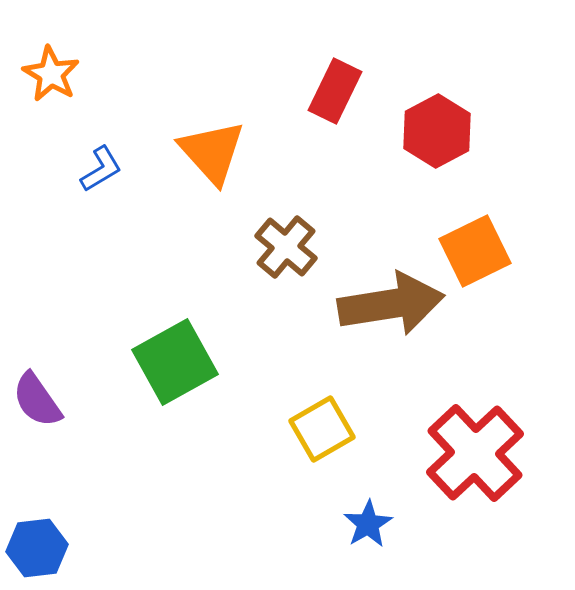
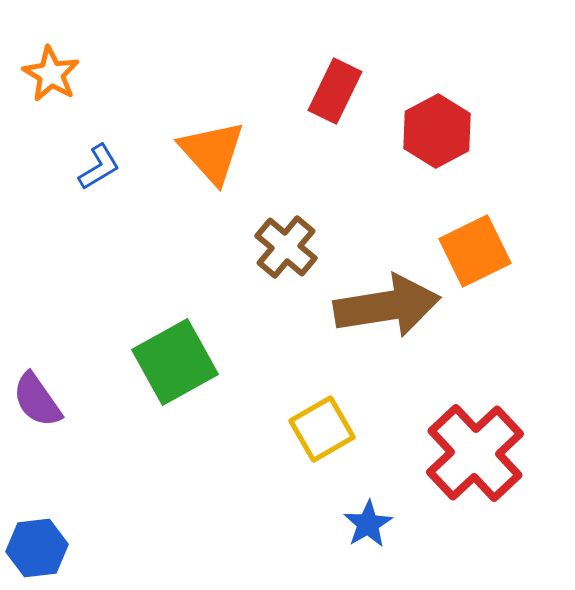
blue L-shape: moved 2 px left, 2 px up
brown arrow: moved 4 px left, 2 px down
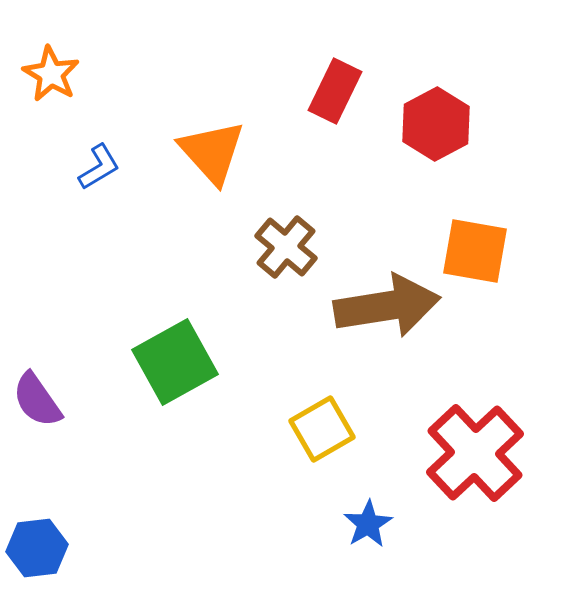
red hexagon: moved 1 px left, 7 px up
orange square: rotated 36 degrees clockwise
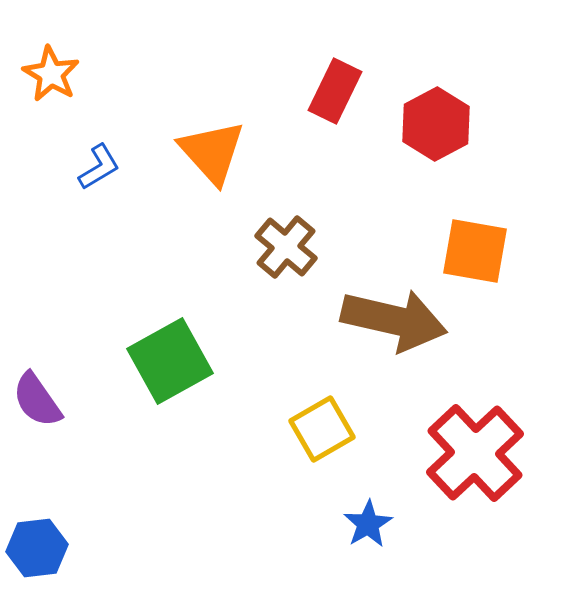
brown arrow: moved 7 px right, 14 px down; rotated 22 degrees clockwise
green square: moved 5 px left, 1 px up
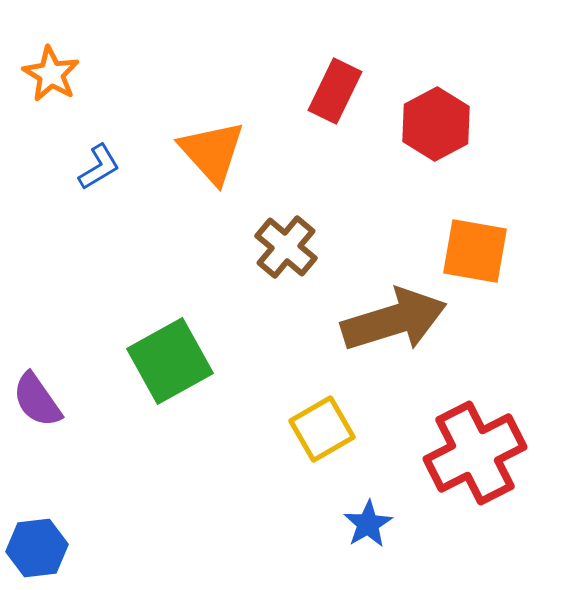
brown arrow: rotated 30 degrees counterclockwise
red cross: rotated 16 degrees clockwise
